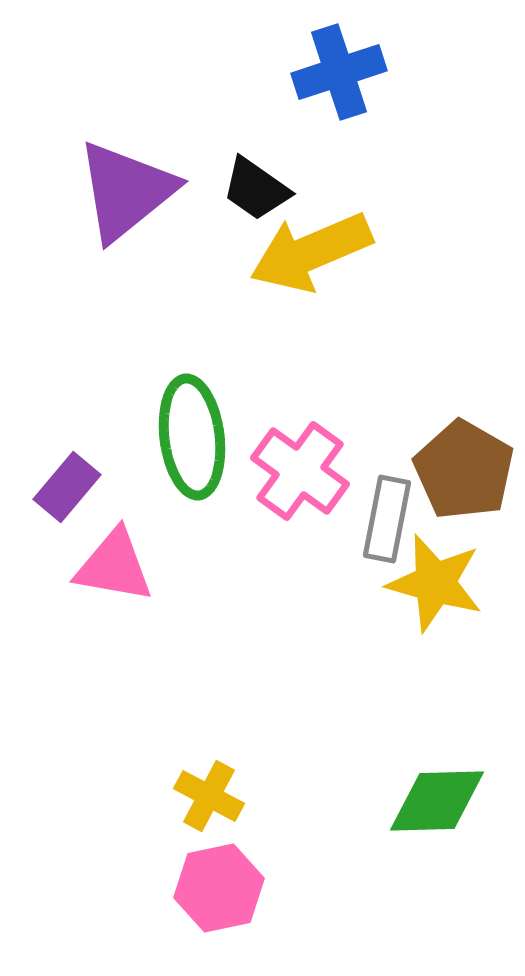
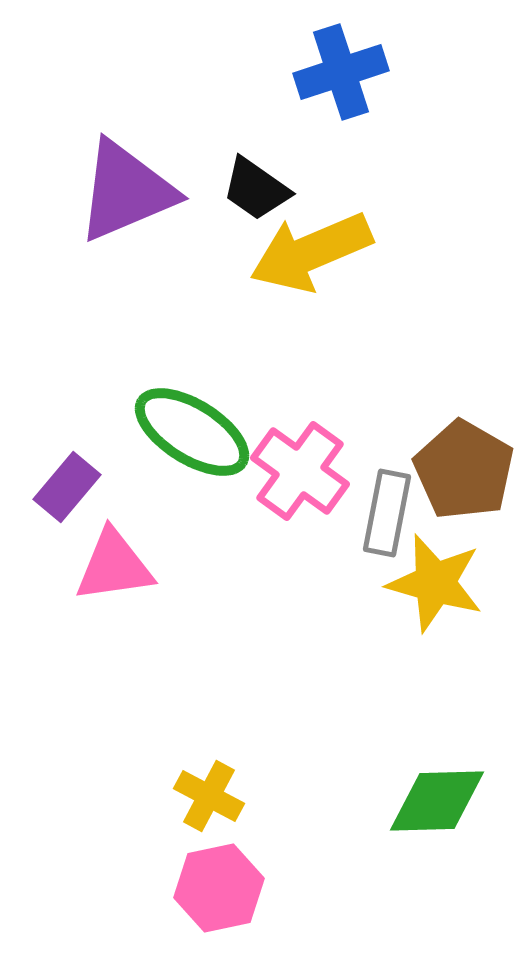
blue cross: moved 2 px right
purple triangle: rotated 16 degrees clockwise
green ellipse: moved 5 px up; rotated 51 degrees counterclockwise
gray rectangle: moved 6 px up
pink triangle: rotated 18 degrees counterclockwise
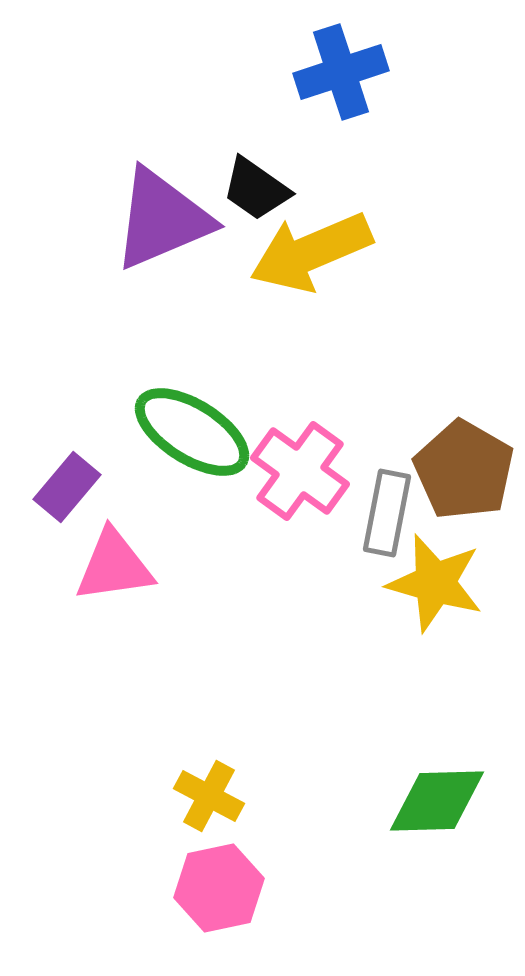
purple triangle: moved 36 px right, 28 px down
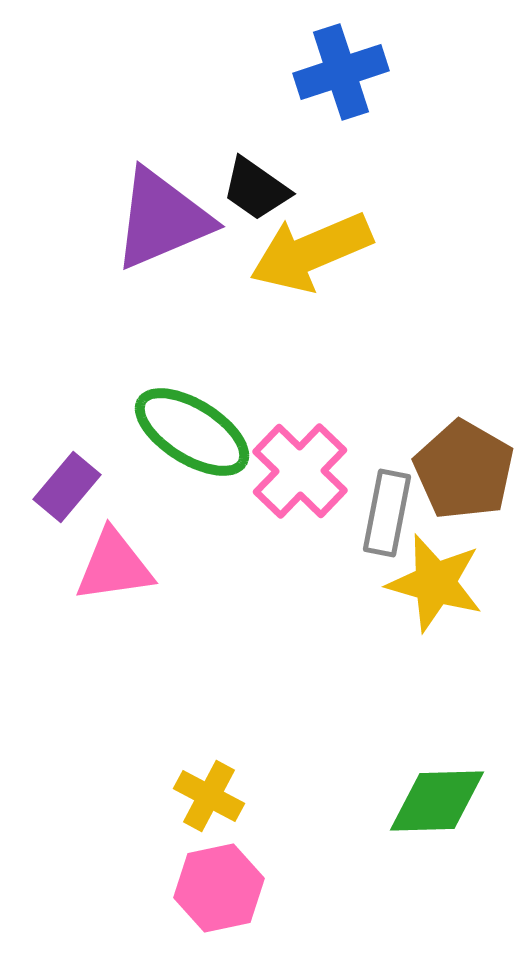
pink cross: rotated 8 degrees clockwise
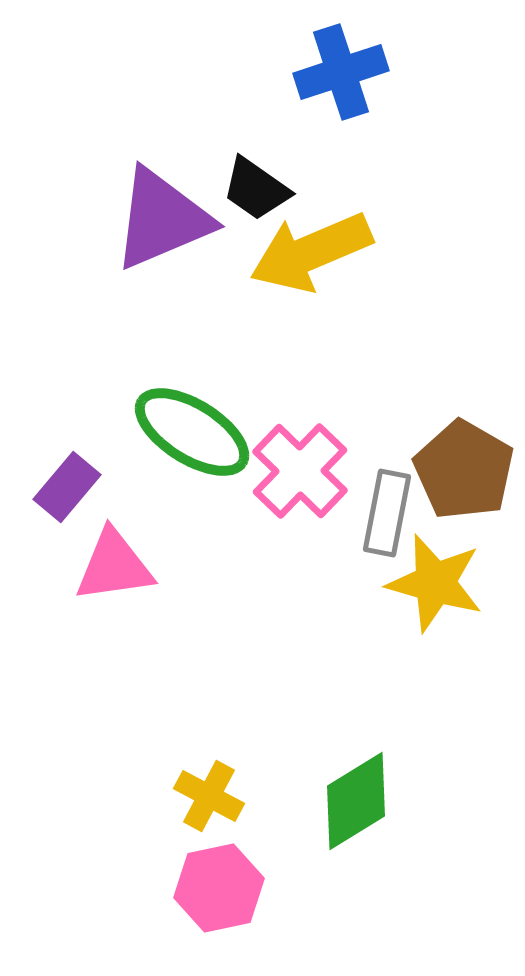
green diamond: moved 81 px left; rotated 30 degrees counterclockwise
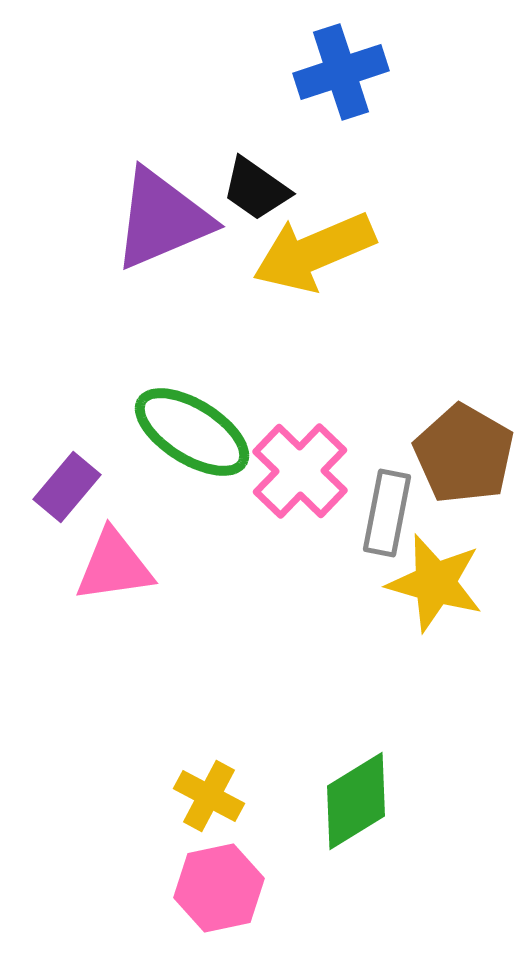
yellow arrow: moved 3 px right
brown pentagon: moved 16 px up
